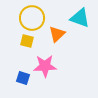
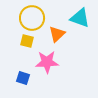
pink star: moved 2 px right, 4 px up
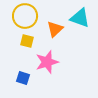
yellow circle: moved 7 px left, 2 px up
orange triangle: moved 2 px left, 5 px up
pink star: rotated 15 degrees counterclockwise
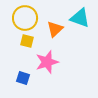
yellow circle: moved 2 px down
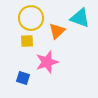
yellow circle: moved 6 px right
orange triangle: moved 2 px right, 2 px down
yellow square: rotated 16 degrees counterclockwise
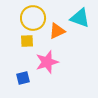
yellow circle: moved 2 px right
orange triangle: rotated 18 degrees clockwise
blue square: rotated 32 degrees counterclockwise
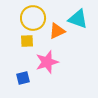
cyan triangle: moved 2 px left, 1 px down
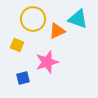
yellow circle: moved 1 px down
yellow square: moved 10 px left, 4 px down; rotated 24 degrees clockwise
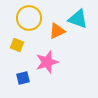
yellow circle: moved 4 px left, 1 px up
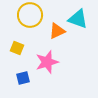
yellow circle: moved 1 px right, 3 px up
yellow square: moved 3 px down
